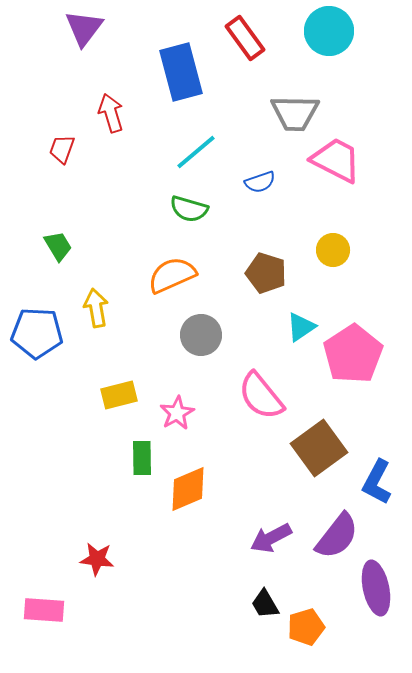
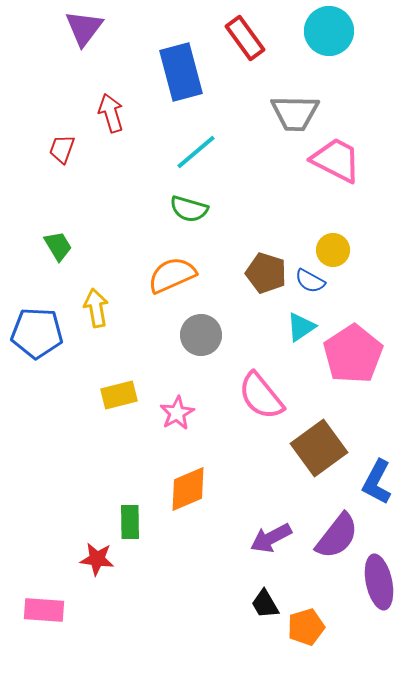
blue semicircle: moved 50 px right, 99 px down; rotated 48 degrees clockwise
green rectangle: moved 12 px left, 64 px down
purple ellipse: moved 3 px right, 6 px up
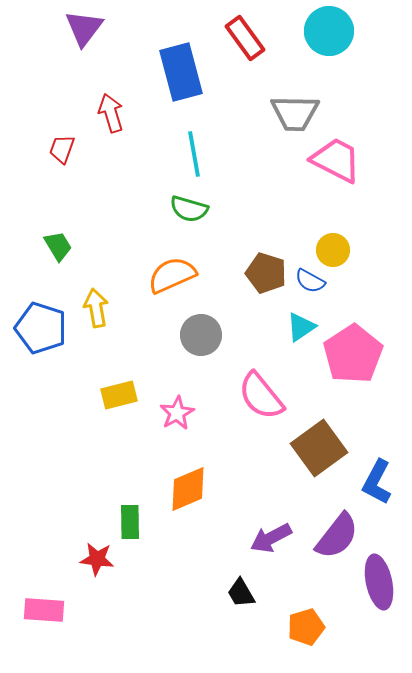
cyan line: moved 2 px left, 2 px down; rotated 60 degrees counterclockwise
blue pentagon: moved 4 px right, 5 px up; rotated 15 degrees clockwise
black trapezoid: moved 24 px left, 11 px up
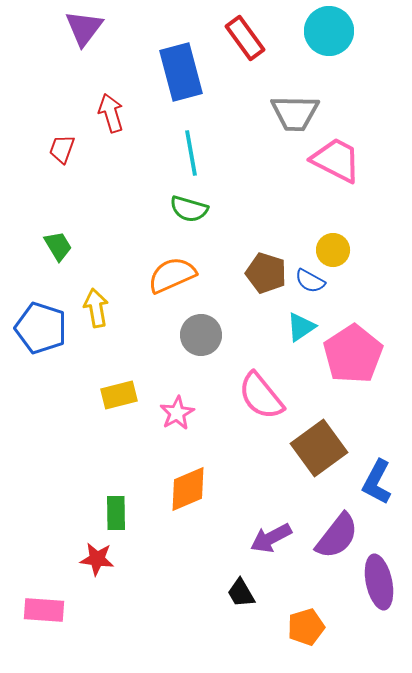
cyan line: moved 3 px left, 1 px up
green rectangle: moved 14 px left, 9 px up
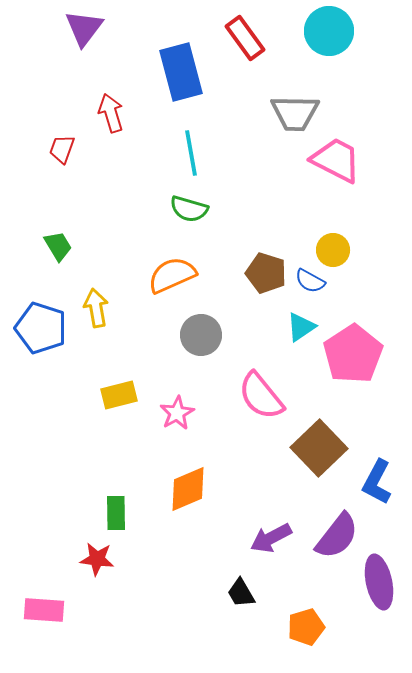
brown square: rotated 8 degrees counterclockwise
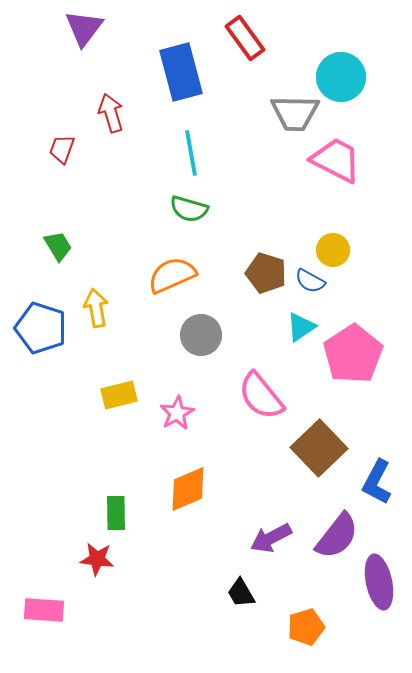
cyan circle: moved 12 px right, 46 px down
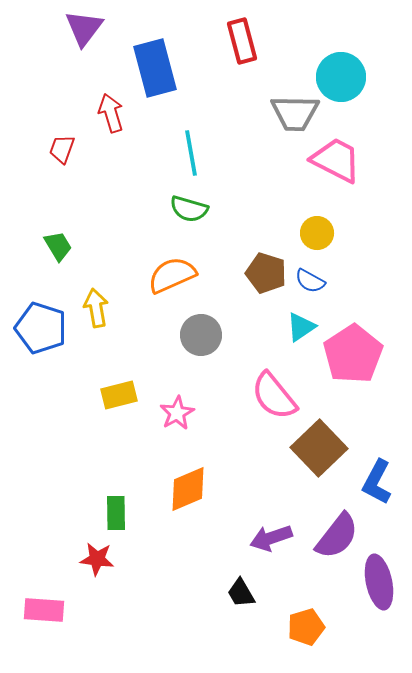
red rectangle: moved 3 px left, 3 px down; rotated 21 degrees clockwise
blue rectangle: moved 26 px left, 4 px up
yellow circle: moved 16 px left, 17 px up
pink semicircle: moved 13 px right
purple arrow: rotated 9 degrees clockwise
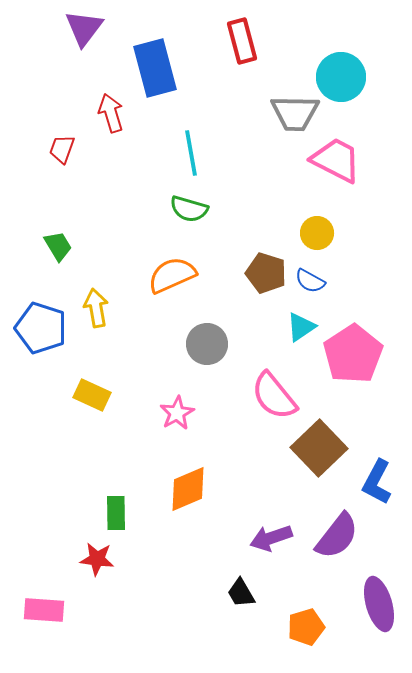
gray circle: moved 6 px right, 9 px down
yellow rectangle: moved 27 px left; rotated 39 degrees clockwise
purple ellipse: moved 22 px down; rotated 4 degrees counterclockwise
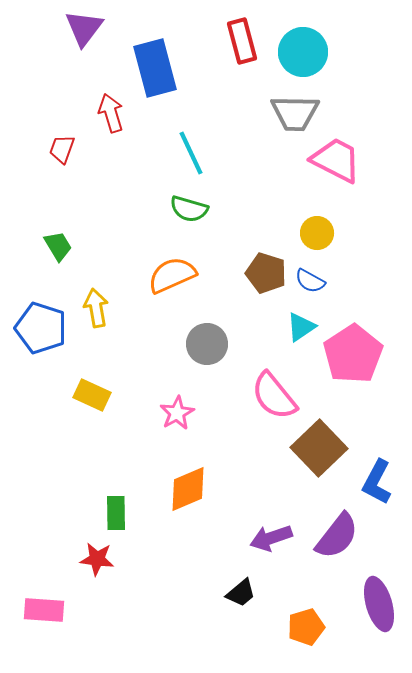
cyan circle: moved 38 px left, 25 px up
cyan line: rotated 15 degrees counterclockwise
black trapezoid: rotated 100 degrees counterclockwise
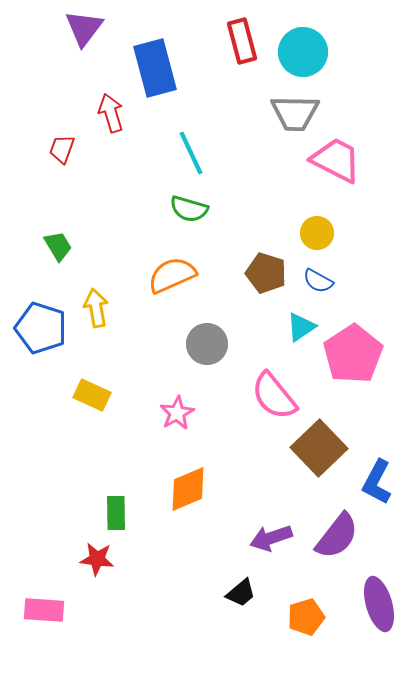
blue semicircle: moved 8 px right
orange pentagon: moved 10 px up
